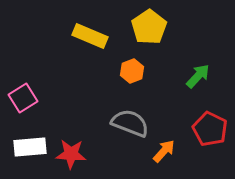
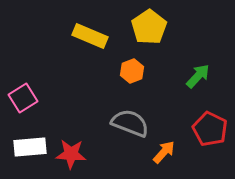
orange arrow: moved 1 px down
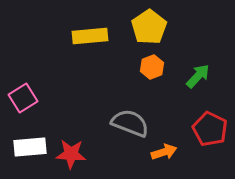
yellow rectangle: rotated 28 degrees counterclockwise
orange hexagon: moved 20 px right, 4 px up
orange arrow: rotated 30 degrees clockwise
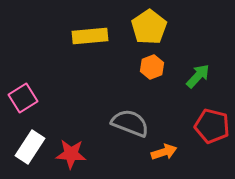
red pentagon: moved 2 px right, 3 px up; rotated 12 degrees counterclockwise
white rectangle: rotated 52 degrees counterclockwise
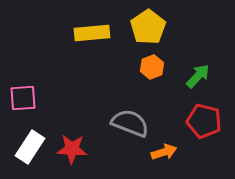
yellow pentagon: moved 1 px left
yellow rectangle: moved 2 px right, 3 px up
pink square: rotated 28 degrees clockwise
red pentagon: moved 8 px left, 5 px up
red star: moved 1 px right, 5 px up
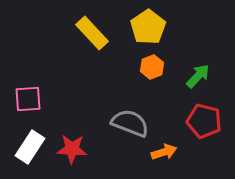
yellow rectangle: rotated 52 degrees clockwise
pink square: moved 5 px right, 1 px down
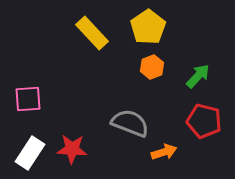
white rectangle: moved 6 px down
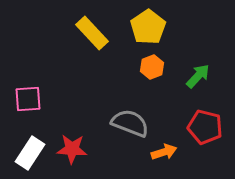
red pentagon: moved 1 px right, 6 px down
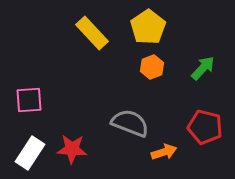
green arrow: moved 5 px right, 8 px up
pink square: moved 1 px right, 1 px down
